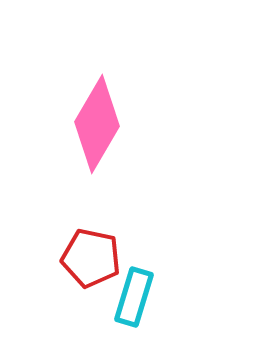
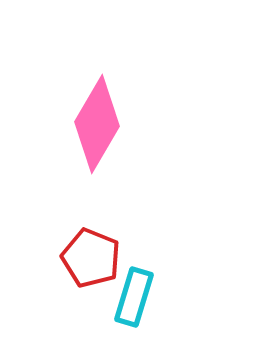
red pentagon: rotated 10 degrees clockwise
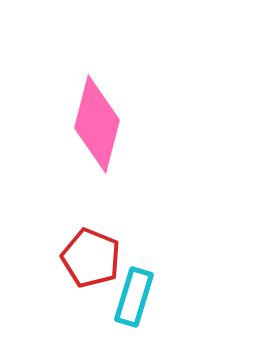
pink diamond: rotated 16 degrees counterclockwise
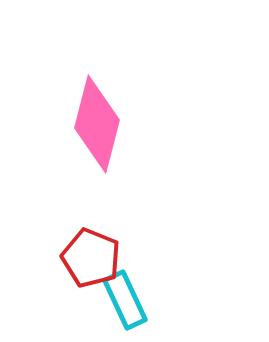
cyan rectangle: moved 9 px left, 3 px down; rotated 42 degrees counterclockwise
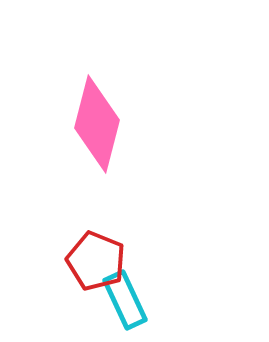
red pentagon: moved 5 px right, 3 px down
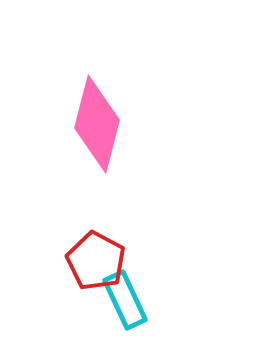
red pentagon: rotated 6 degrees clockwise
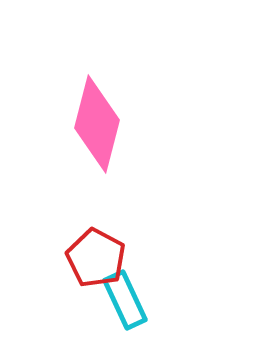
red pentagon: moved 3 px up
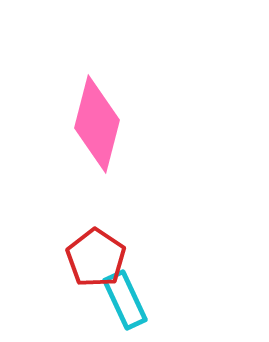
red pentagon: rotated 6 degrees clockwise
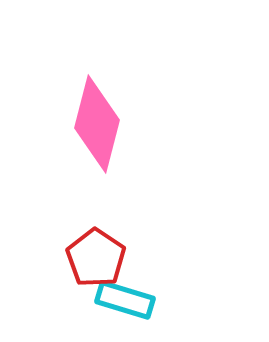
cyan rectangle: rotated 48 degrees counterclockwise
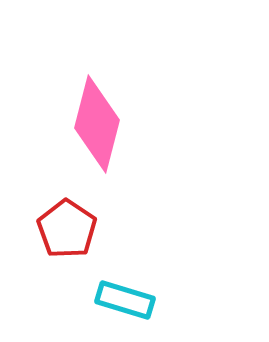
red pentagon: moved 29 px left, 29 px up
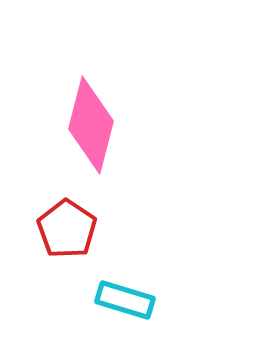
pink diamond: moved 6 px left, 1 px down
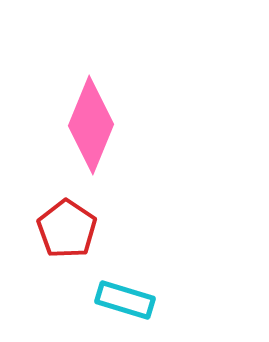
pink diamond: rotated 8 degrees clockwise
